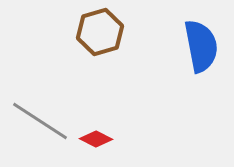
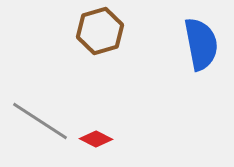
brown hexagon: moved 1 px up
blue semicircle: moved 2 px up
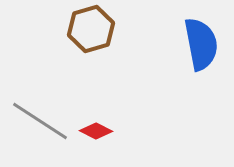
brown hexagon: moved 9 px left, 2 px up
red diamond: moved 8 px up
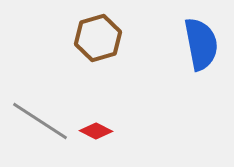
brown hexagon: moved 7 px right, 9 px down
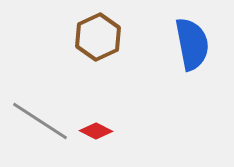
brown hexagon: moved 1 px up; rotated 9 degrees counterclockwise
blue semicircle: moved 9 px left
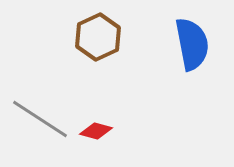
gray line: moved 2 px up
red diamond: rotated 12 degrees counterclockwise
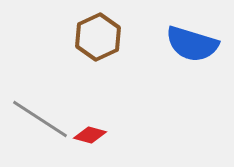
blue semicircle: rotated 118 degrees clockwise
red diamond: moved 6 px left, 4 px down
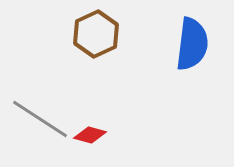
brown hexagon: moved 2 px left, 3 px up
blue semicircle: rotated 100 degrees counterclockwise
